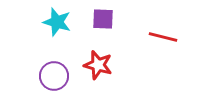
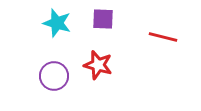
cyan star: moved 1 px down
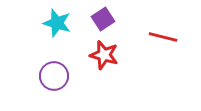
purple square: rotated 35 degrees counterclockwise
red star: moved 6 px right, 10 px up
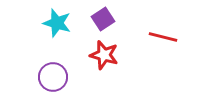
purple circle: moved 1 px left, 1 px down
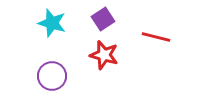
cyan star: moved 5 px left
red line: moved 7 px left
purple circle: moved 1 px left, 1 px up
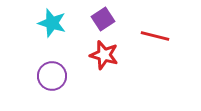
red line: moved 1 px left, 1 px up
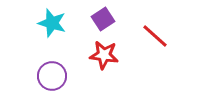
red line: rotated 28 degrees clockwise
red star: rotated 8 degrees counterclockwise
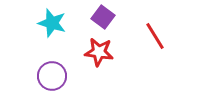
purple square: moved 2 px up; rotated 20 degrees counterclockwise
red line: rotated 16 degrees clockwise
red star: moved 5 px left, 3 px up
